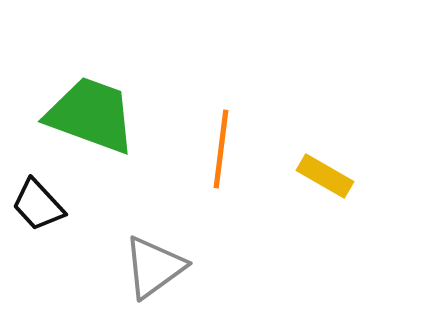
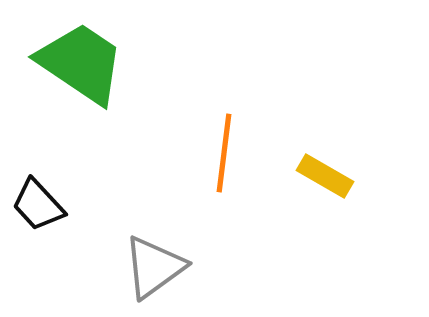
green trapezoid: moved 10 px left, 52 px up; rotated 14 degrees clockwise
orange line: moved 3 px right, 4 px down
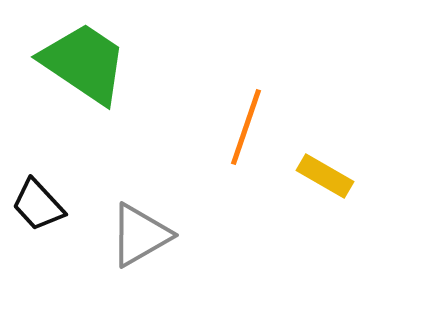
green trapezoid: moved 3 px right
orange line: moved 22 px right, 26 px up; rotated 12 degrees clockwise
gray triangle: moved 14 px left, 32 px up; rotated 6 degrees clockwise
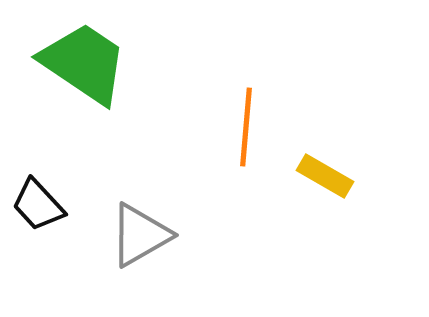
orange line: rotated 14 degrees counterclockwise
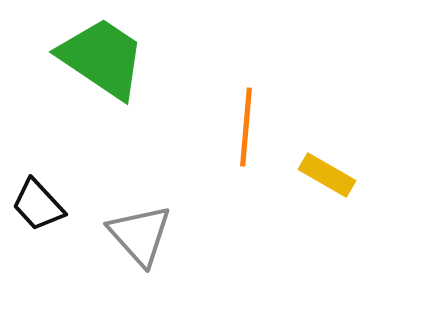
green trapezoid: moved 18 px right, 5 px up
yellow rectangle: moved 2 px right, 1 px up
gray triangle: rotated 42 degrees counterclockwise
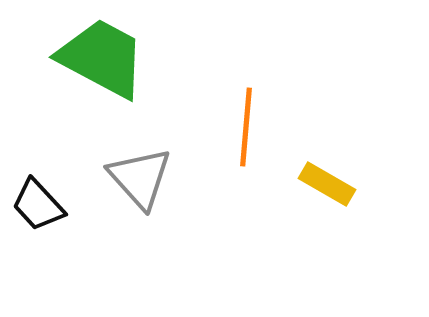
green trapezoid: rotated 6 degrees counterclockwise
yellow rectangle: moved 9 px down
gray triangle: moved 57 px up
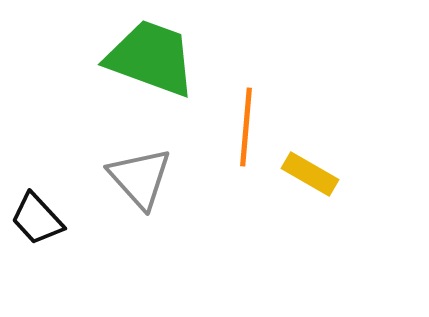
green trapezoid: moved 49 px right; rotated 8 degrees counterclockwise
yellow rectangle: moved 17 px left, 10 px up
black trapezoid: moved 1 px left, 14 px down
